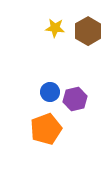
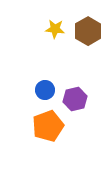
yellow star: moved 1 px down
blue circle: moved 5 px left, 2 px up
orange pentagon: moved 2 px right, 3 px up
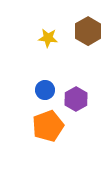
yellow star: moved 7 px left, 9 px down
purple hexagon: moved 1 px right; rotated 15 degrees counterclockwise
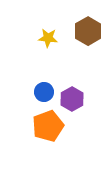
blue circle: moved 1 px left, 2 px down
purple hexagon: moved 4 px left
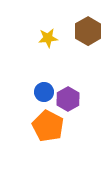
yellow star: rotated 12 degrees counterclockwise
purple hexagon: moved 4 px left
orange pentagon: rotated 24 degrees counterclockwise
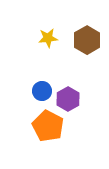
brown hexagon: moved 1 px left, 9 px down
blue circle: moved 2 px left, 1 px up
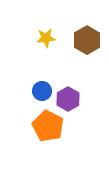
yellow star: moved 2 px left
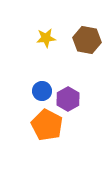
brown hexagon: rotated 20 degrees counterclockwise
orange pentagon: moved 1 px left, 1 px up
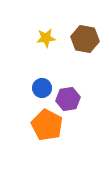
brown hexagon: moved 2 px left, 1 px up
blue circle: moved 3 px up
purple hexagon: rotated 20 degrees clockwise
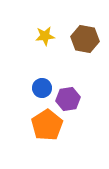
yellow star: moved 1 px left, 2 px up
orange pentagon: rotated 12 degrees clockwise
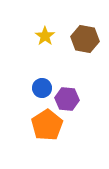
yellow star: rotated 30 degrees counterclockwise
purple hexagon: moved 1 px left; rotated 15 degrees clockwise
